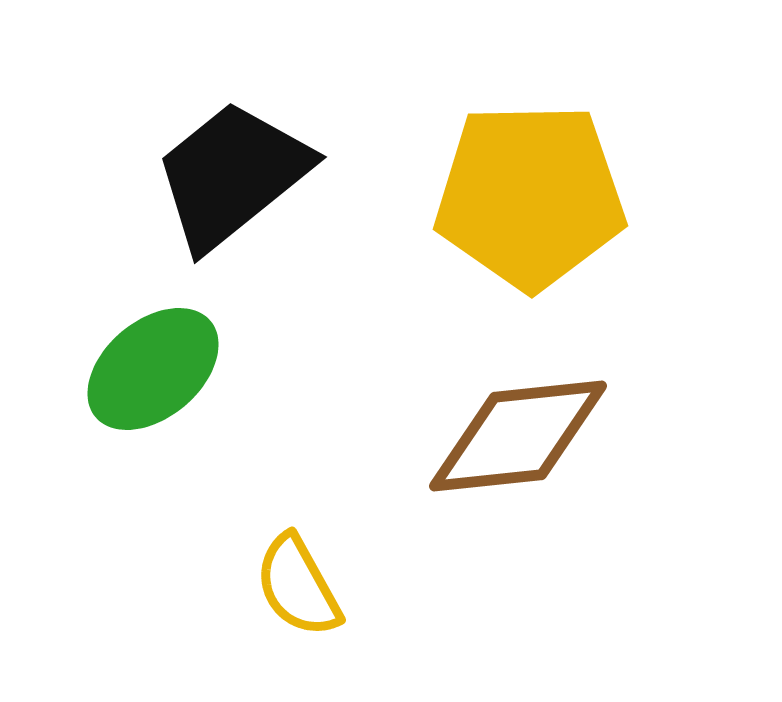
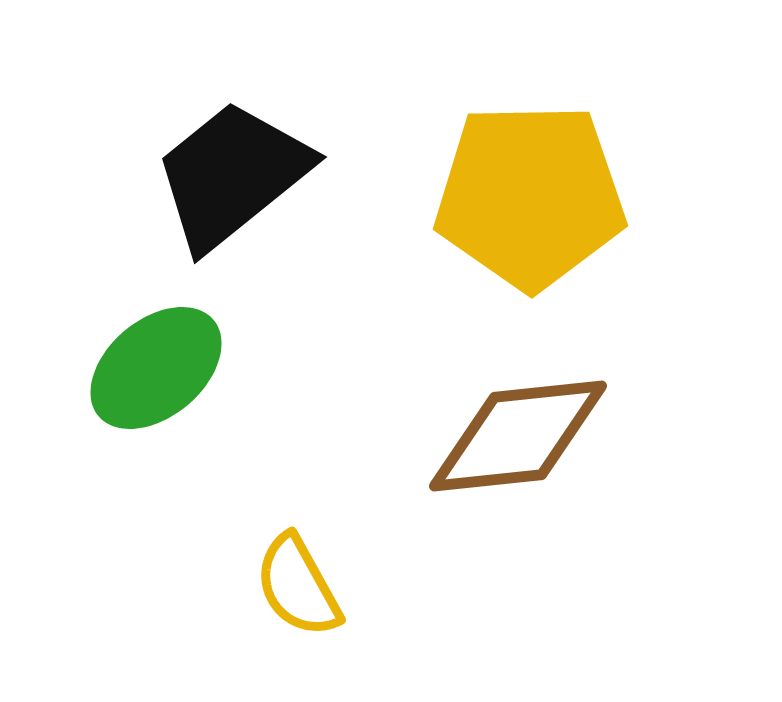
green ellipse: moved 3 px right, 1 px up
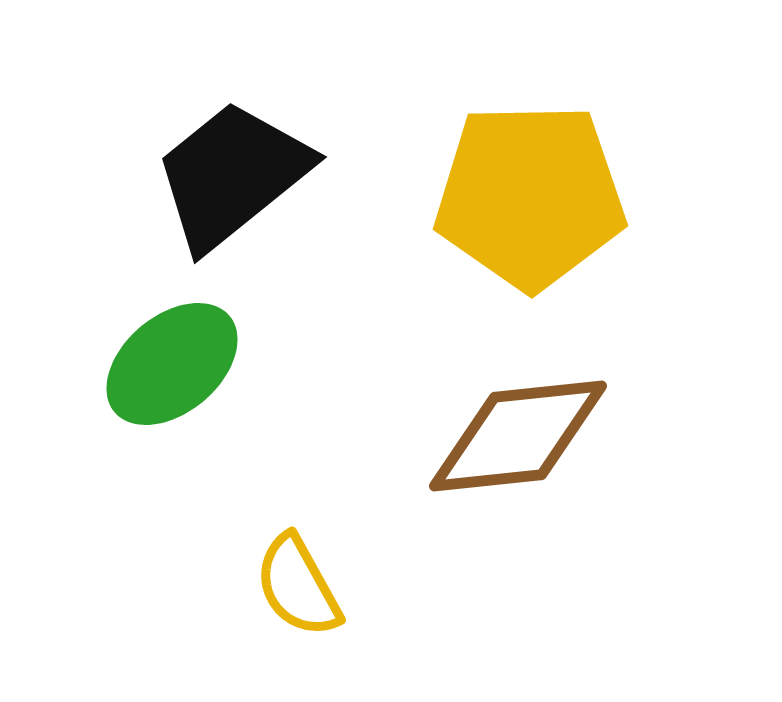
green ellipse: moved 16 px right, 4 px up
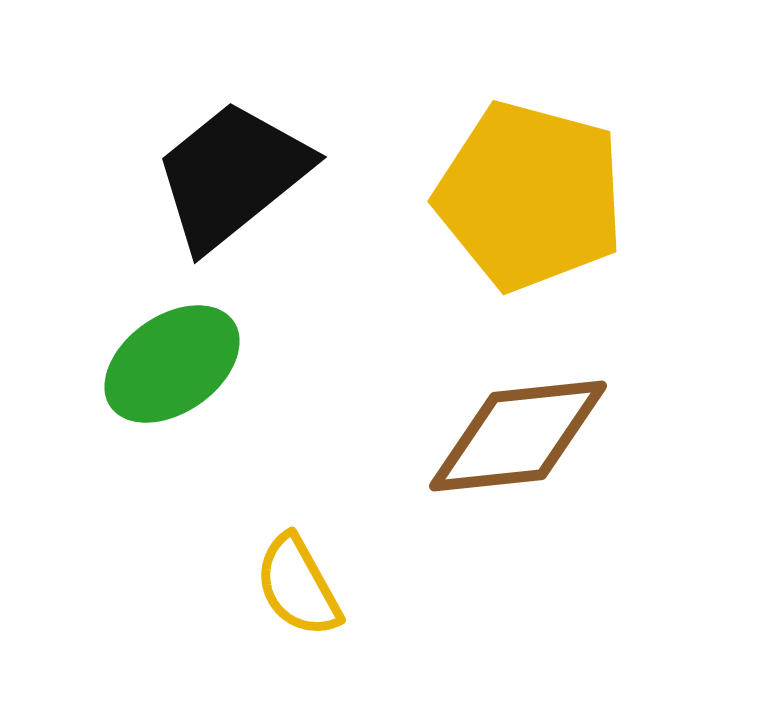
yellow pentagon: rotated 16 degrees clockwise
green ellipse: rotated 5 degrees clockwise
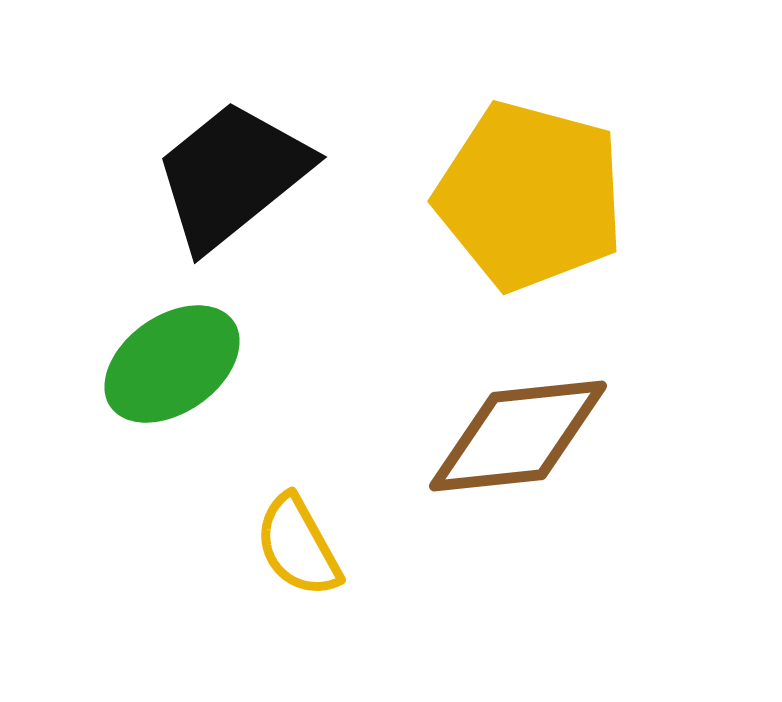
yellow semicircle: moved 40 px up
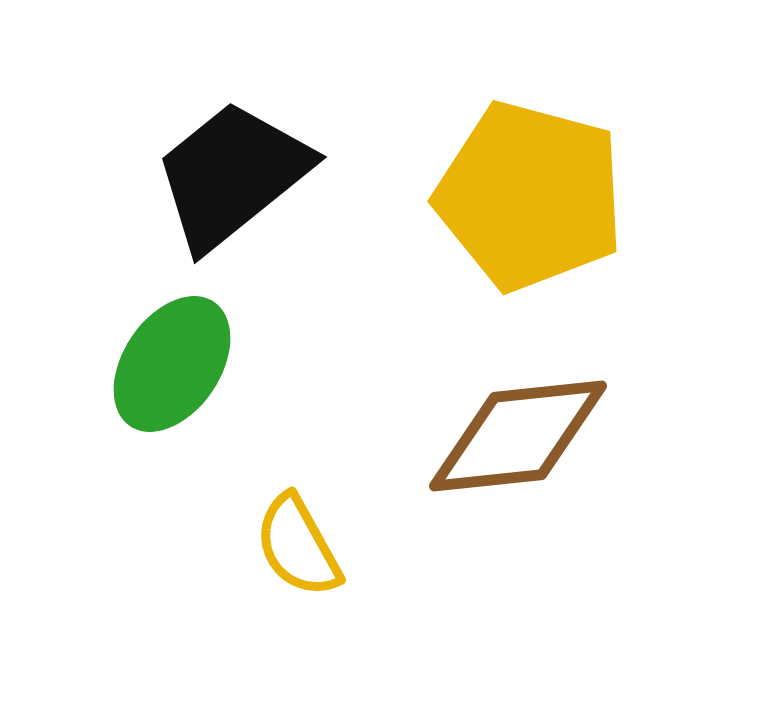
green ellipse: rotated 21 degrees counterclockwise
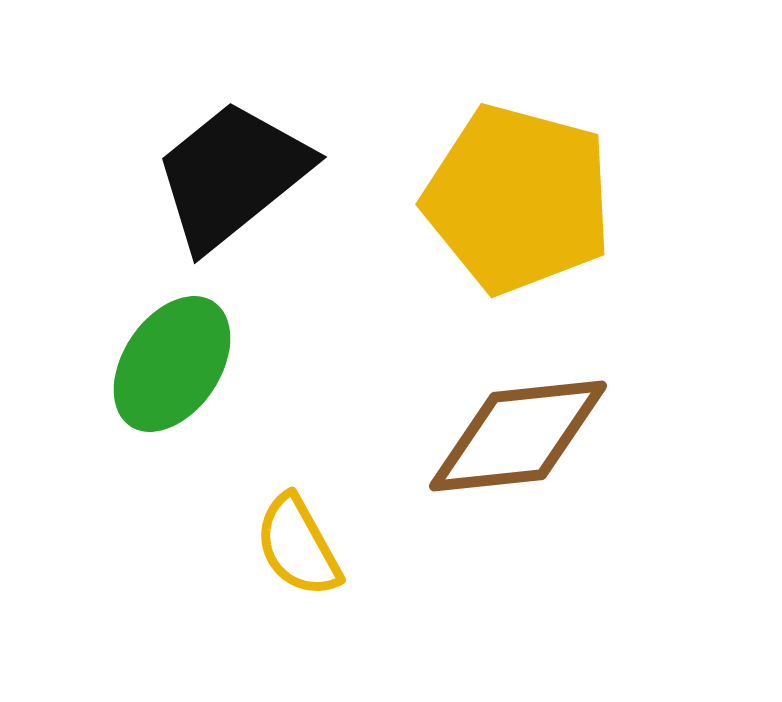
yellow pentagon: moved 12 px left, 3 px down
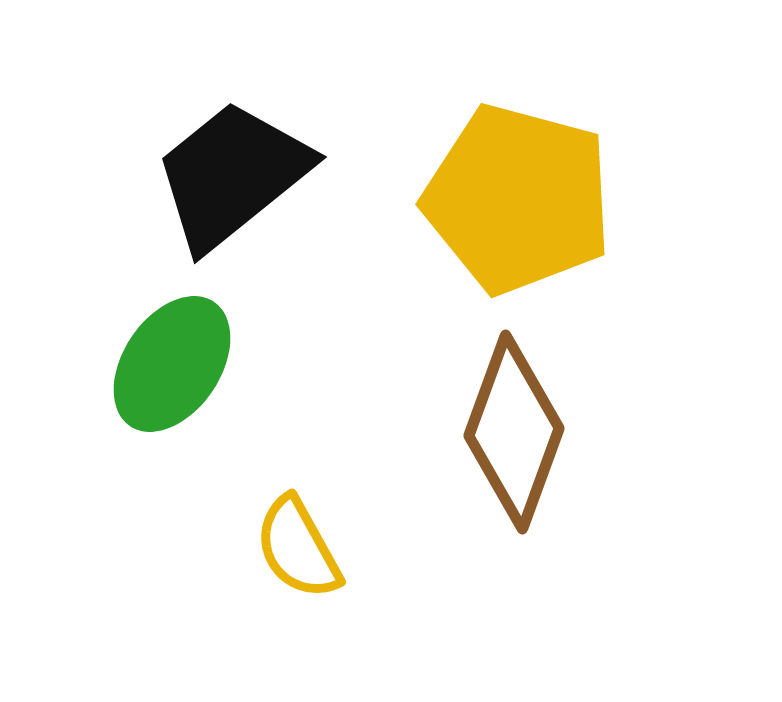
brown diamond: moved 4 px left, 4 px up; rotated 64 degrees counterclockwise
yellow semicircle: moved 2 px down
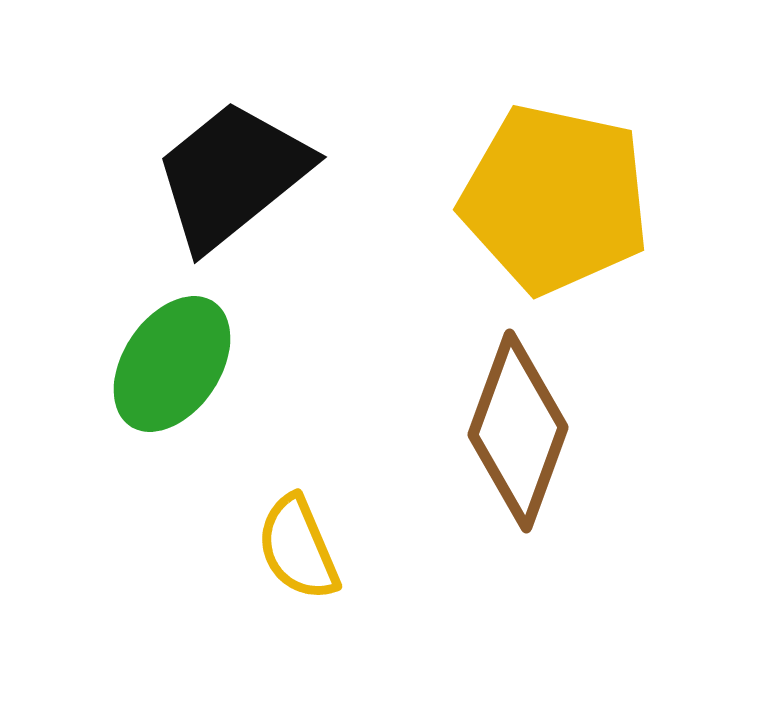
yellow pentagon: moved 37 px right; rotated 3 degrees counterclockwise
brown diamond: moved 4 px right, 1 px up
yellow semicircle: rotated 6 degrees clockwise
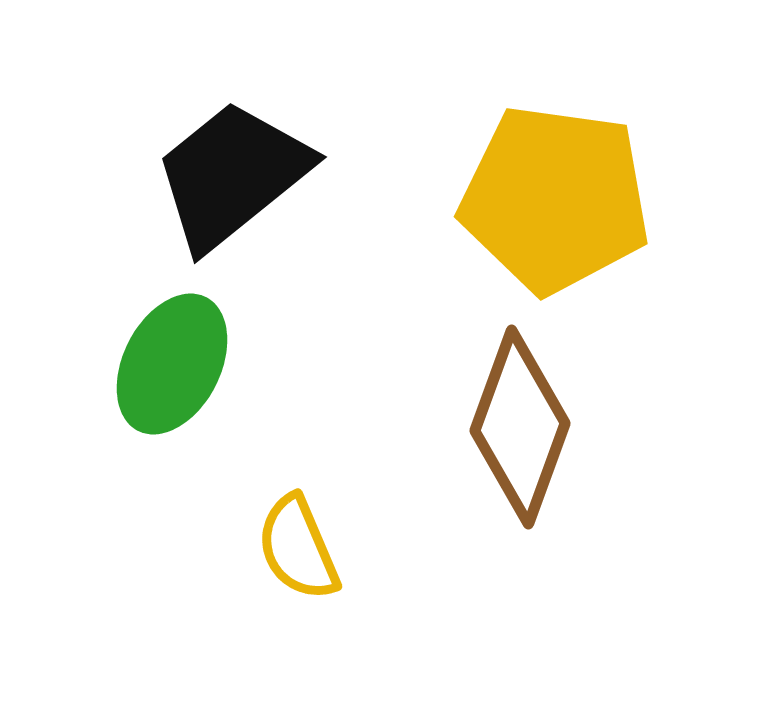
yellow pentagon: rotated 4 degrees counterclockwise
green ellipse: rotated 7 degrees counterclockwise
brown diamond: moved 2 px right, 4 px up
